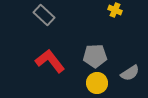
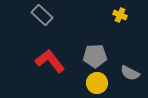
yellow cross: moved 5 px right, 5 px down
gray rectangle: moved 2 px left
gray semicircle: rotated 60 degrees clockwise
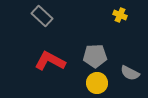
gray rectangle: moved 1 px down
red L-shape: rotated 24 degrees counterclockwise
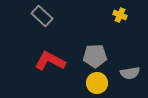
gray semicircle: rotated 36 degrees counterclockwise
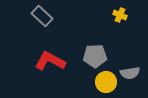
yellow circle: moved 9 px right, 1 px up
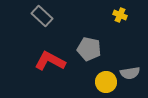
gray pentagon: moved 6 px left, 7 px up; rotated 15 degrees clockwise
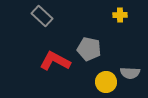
yellow cross: rotated 24 degrees counterclockwise
red L-shape: moved 5 px right
gray semicircle: rotated 12 degrees clockwise
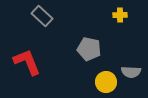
red L-shape: moved 28 px left, 1 px down; rotated 40 degrees clockwise
gray semicircle: moved 1 px right, 1 px up
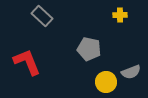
gray semicircle: rotated 24 degrees counterclockwise
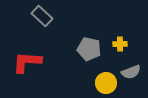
yellow cross: moved 29 px down
red L-shape: rotated 64 degrees counterclockwise
yellow circle: moved 1 px down
